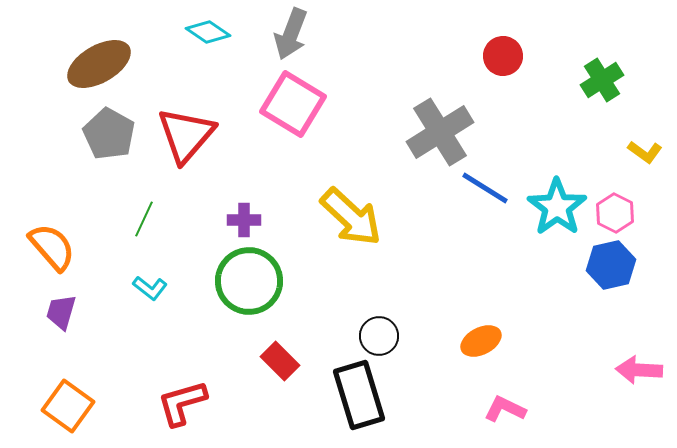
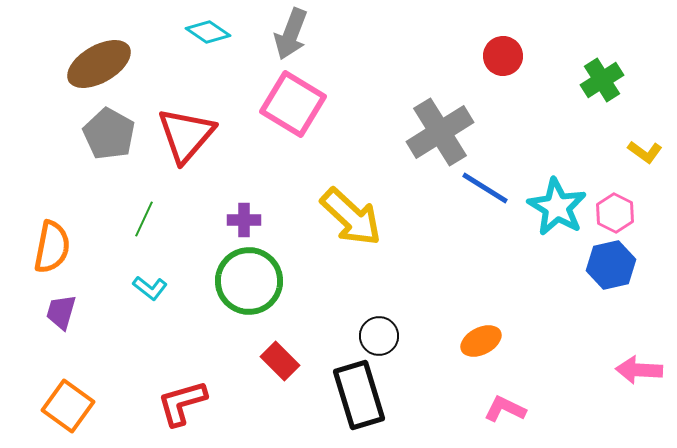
cyan star: rotated 6 degrees counterclockwise
orange semicircle: rotated 52 degrees clockwise
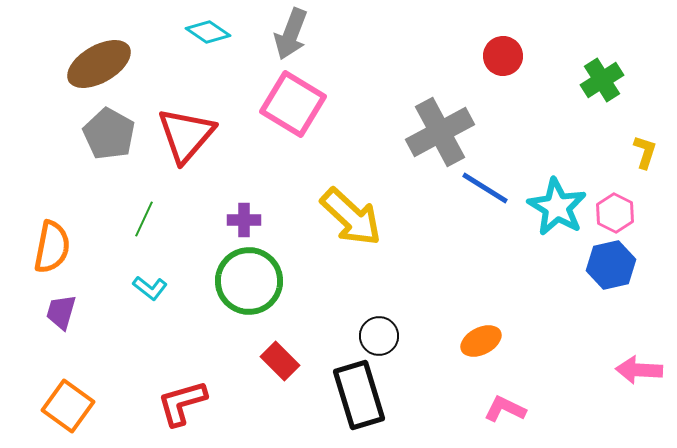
gray cross: rotated 4 degrees clockwise
yellow L-shape: rotated 108 degrees counterclockwise
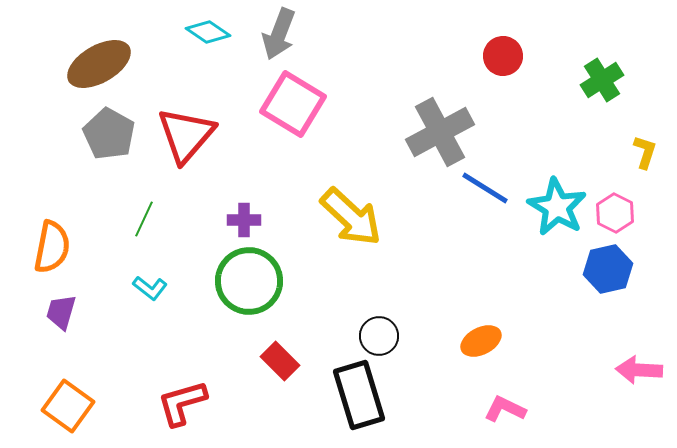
gray arrow: moved 12 px left
blue hexagon: moved 3 px left, 4 px down
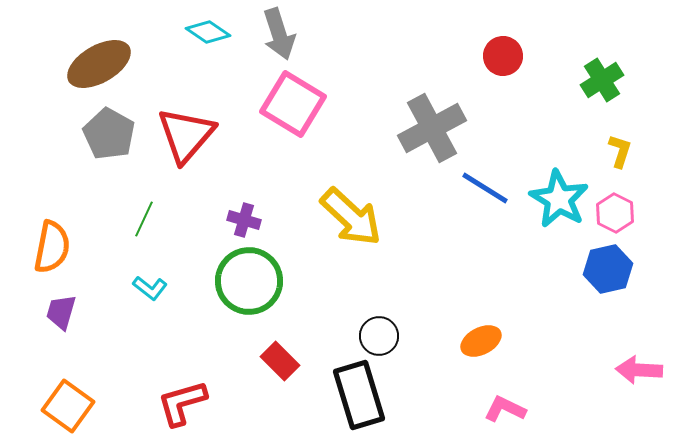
gray arrow: rotated 39 degrees counterclockwise
gray cross: moved 8 px left, 4 px up
yellow L-shape: moved 25 px left, 1 px up
cyan star: moved 2 px right, 8 px up
purple cross: rotated 16 degrees clockwise
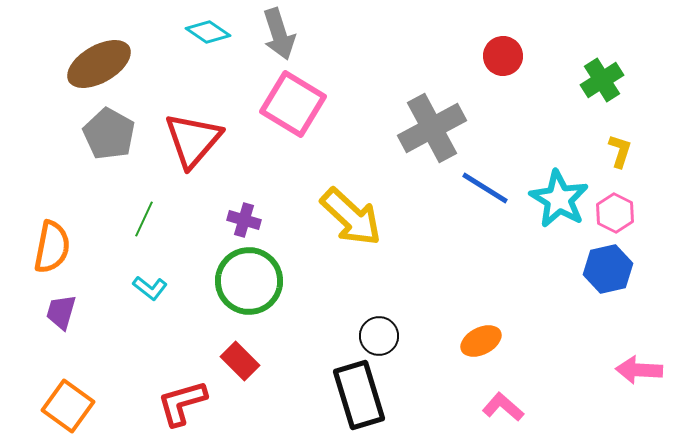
red triangle: moved 7 px right, 5 px down
red rectangle: moved 40 px left
pink L-shape: moved 2 px left, 2 px up; rotated 15 degrees clockwise
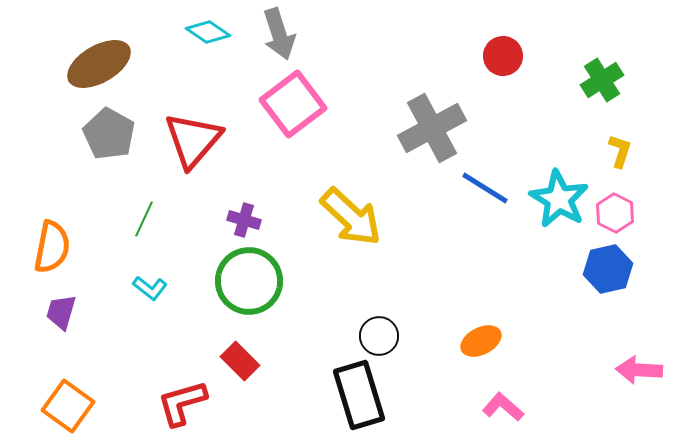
pink square: rotated 22 degrees clockwise
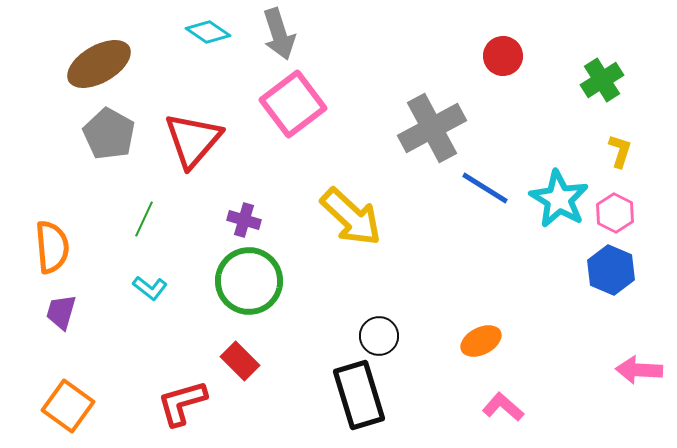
orange semicircle: rotated 16 degrees counterclockwise
blue hexagon: moved 3 px right, 1 px down; rotated 24 degrees counterclockwise
